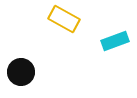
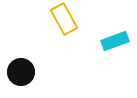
yellow rectangle: rotated 32 degrees clockwise
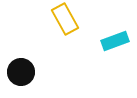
yellow rectangle: moved 1 px right
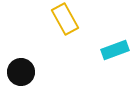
cyan rectangle: moved 9 px down
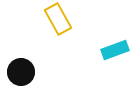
yellow rectangle: moved 7 px left
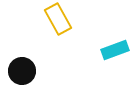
black circle: moved 1 px right, 1 px up
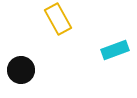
black circle: moved 1 px left, 1 px up
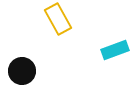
black circle: moved 1 px right, 1 px down
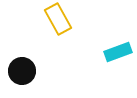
cyan rectangle: moved 3 px right, 2 px down
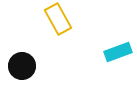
black circle: moved 5 px up
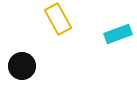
cyan rectangle: moved 18 px up
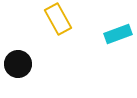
black circle: moved 4 px left, 2 px up
